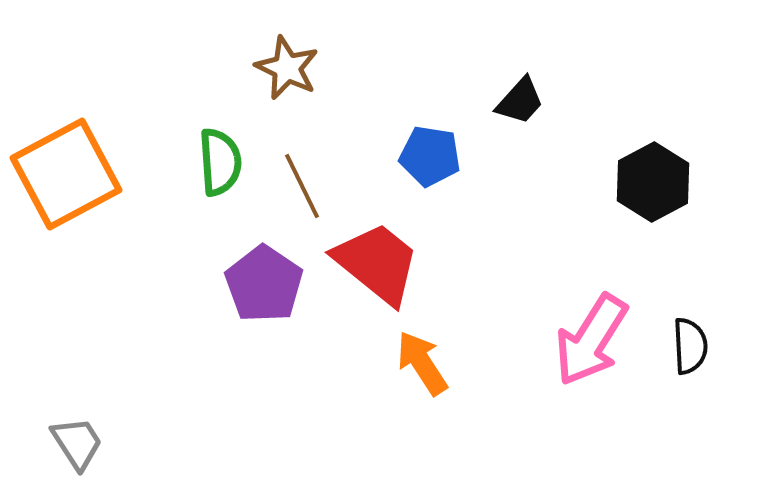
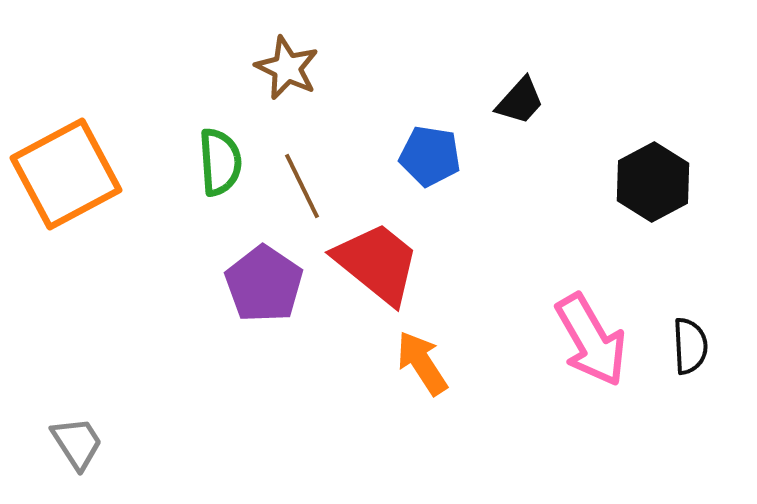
pink arrow: rotated 62 degrees counterclockwise
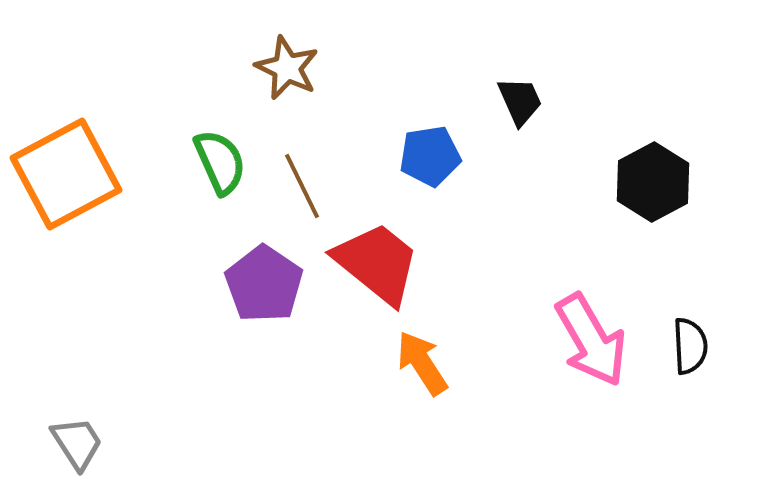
black trapezoid: rotated 66 degrees counterclockwise
blue pentagon: rotated 18 degrees counterclockwise
green semicircle: rotated 20 degrees counterclockwise
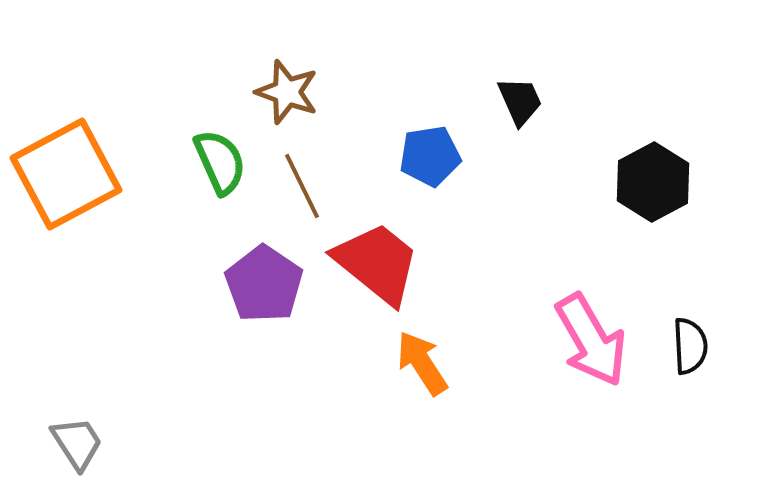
brown star: moved 24 px down; rotated 6 degrees counterclockwise
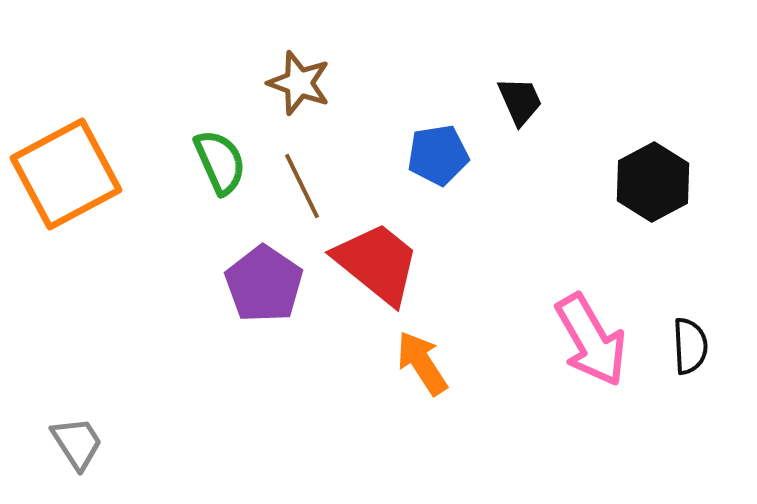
brown star: moved 12 px right, 9 px up
blue pentagon: moved 8 px right, 1 px up
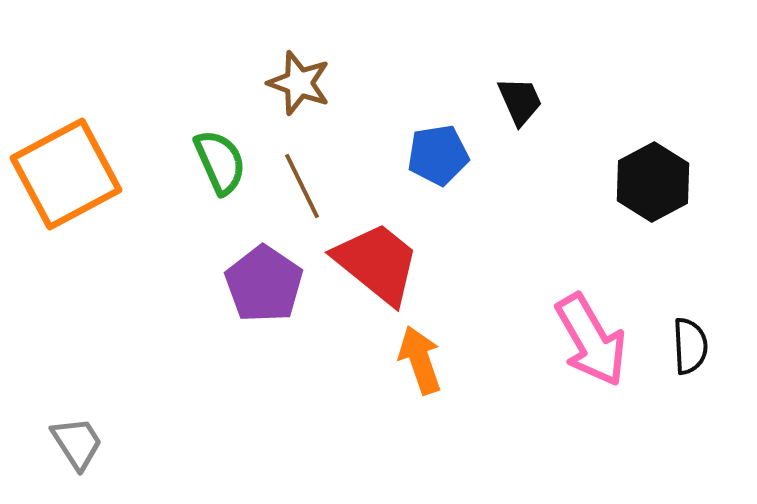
orange arrow: moved 2 px left, 3 px up; rotated 14 degrees clockwise
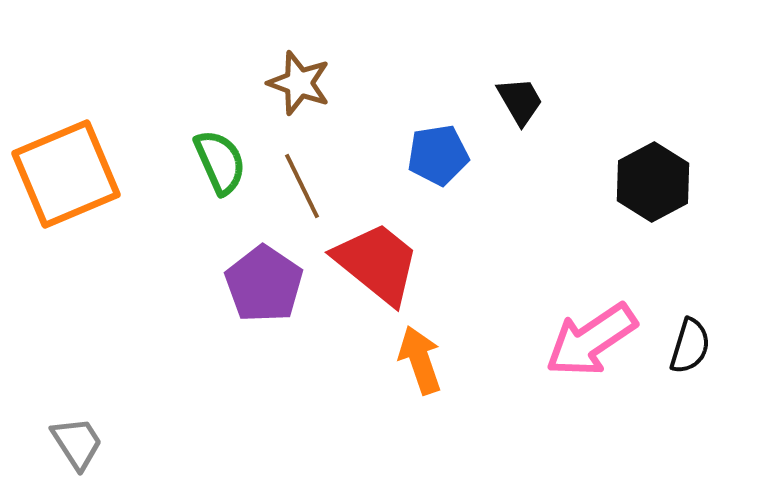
black trapezoid: rotated 6 degrees counterclockwise
orange square: rotated 5 degrees clockwise
pink arrow: rotated 86 degrees clockwise
black semicircle: rotated 20 degrees clockwise
